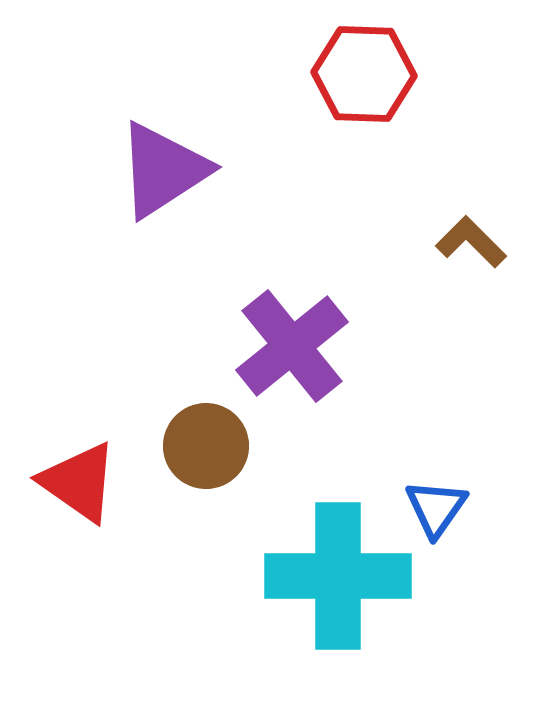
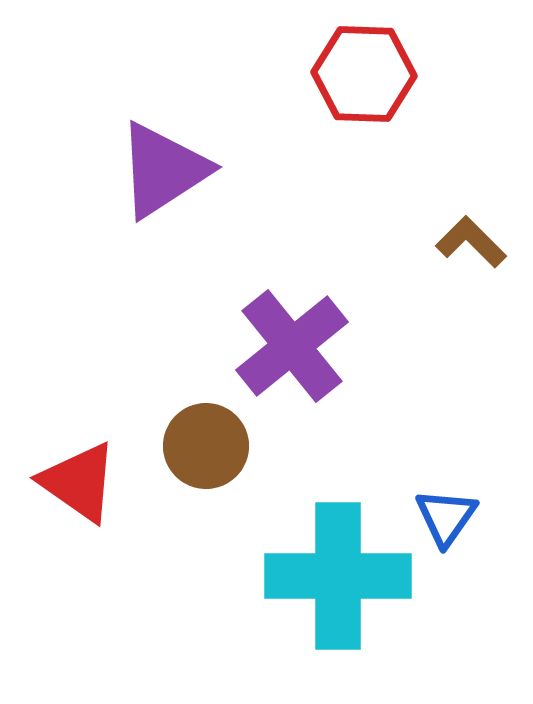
blue triangle: moved 10 px right, 9 px down
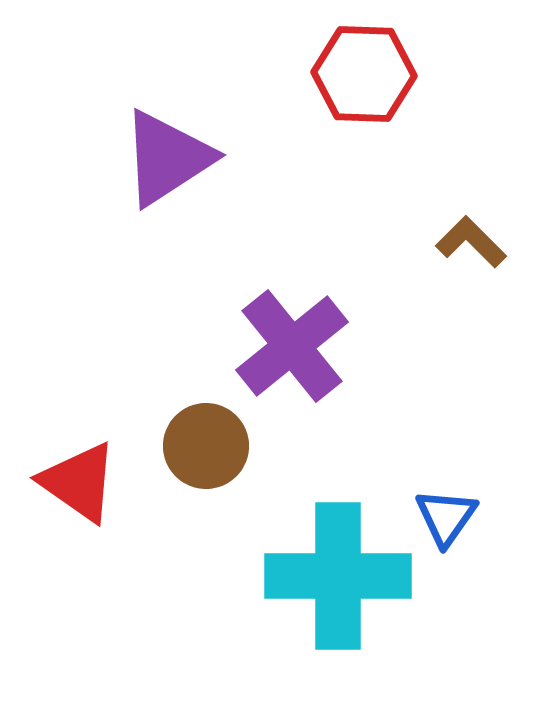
purple triangle: moved 4 px right, 12 px up
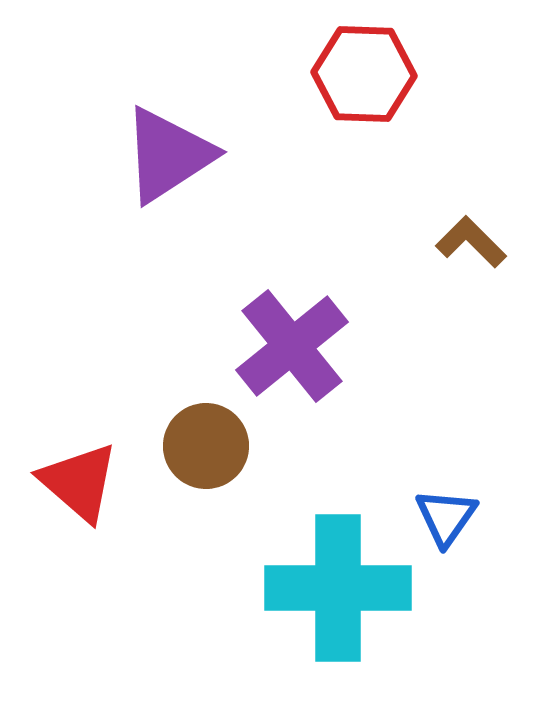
purple triangle: moved 1 px right, 3 px up
red triangle: rotated 6 degrees clockwise
cyan cross: moved 12 px down
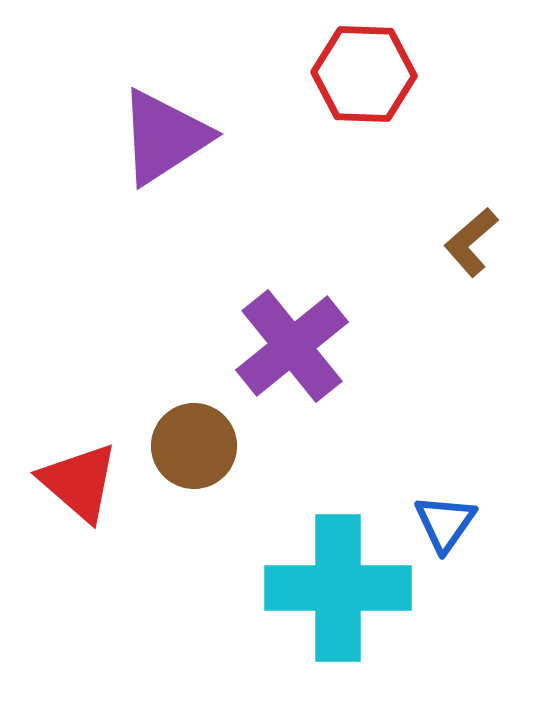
purple triangle: moved 4 px left, 18 px up
brown L-shape: rotated 86 degrees counterclockwise
brown circle: moved 12 px left
blue triangle: moved 1 px left, 6 px down
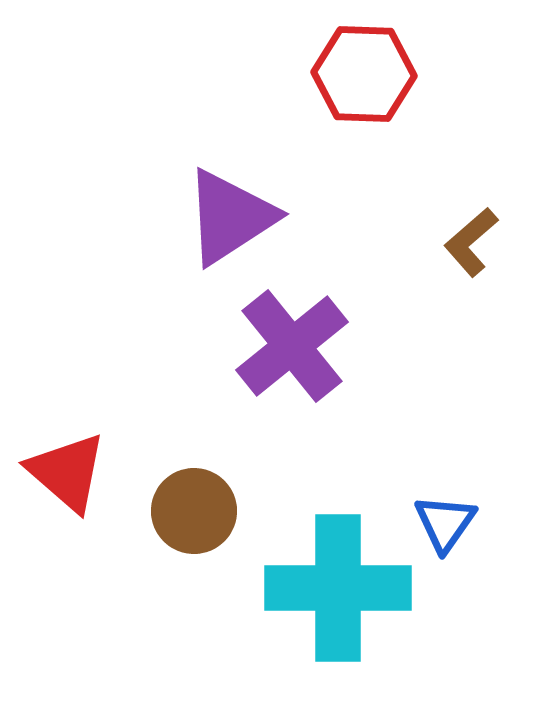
purple triangle: moved 66 px right, 80 px down
brown circle: moved 65 px down
red triangle: moved 12 px left, 10 px up
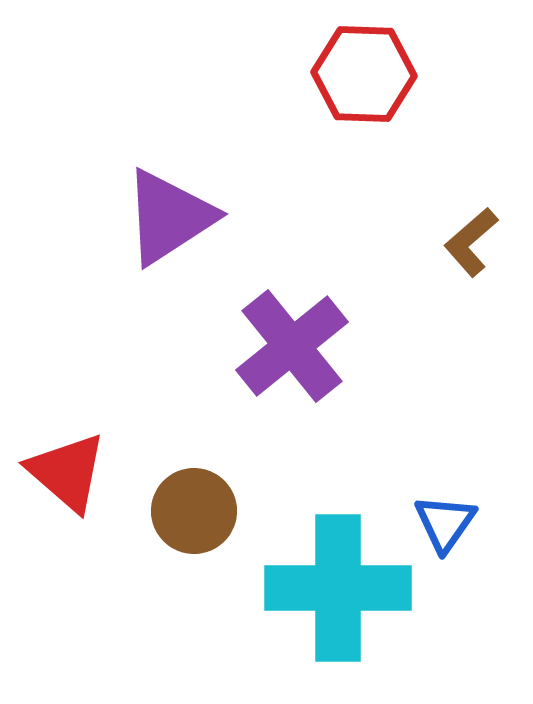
purple triangle: moved 61 px left
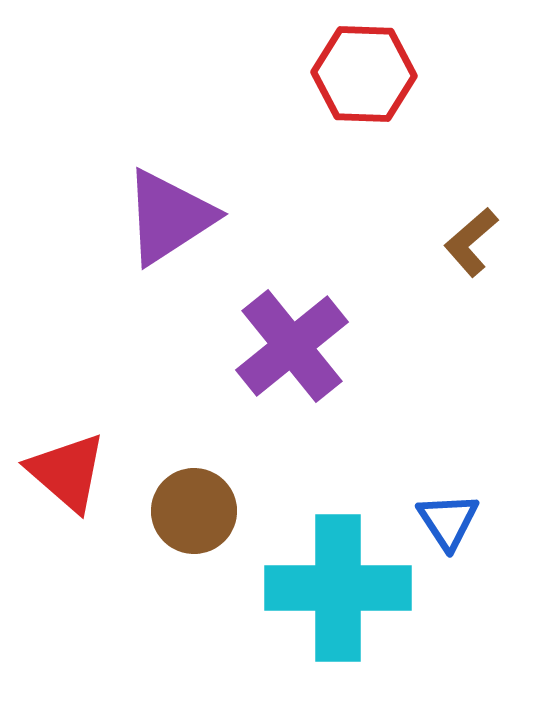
blue triangle: moved 3 px right, 2 px up; rotated 8 degrees counterclockwise
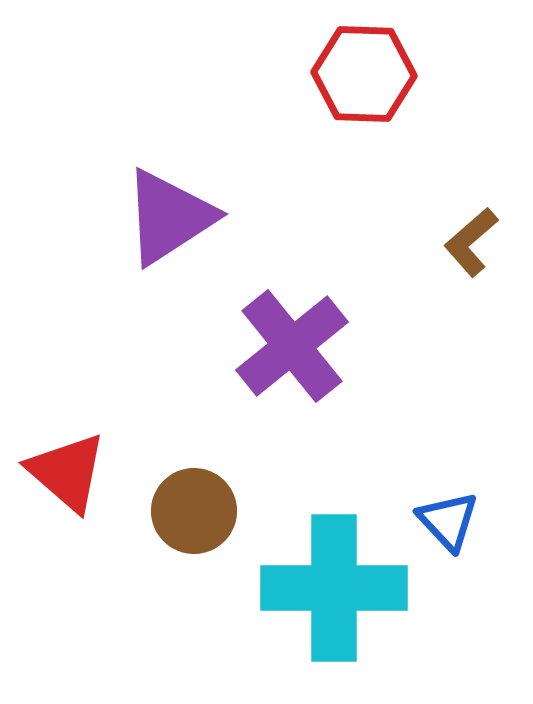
blue triangle: rotated 10 degrees counterclockwise
cyan cross: moved 4 px left
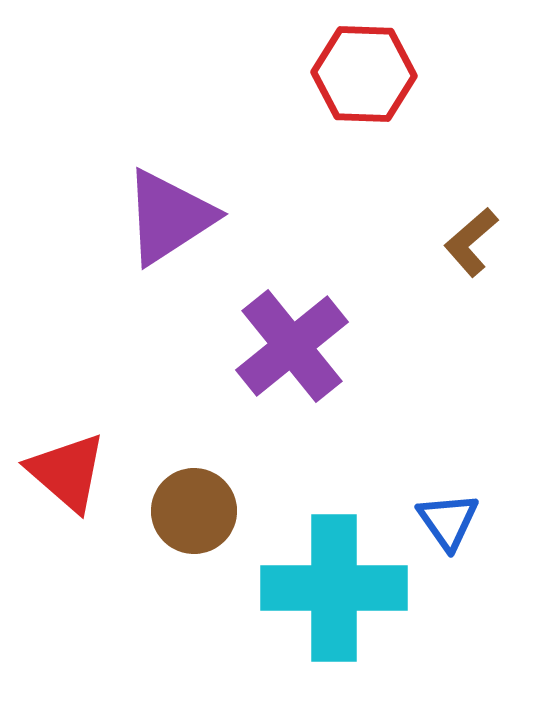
blue triangle: rotated 8 degrees clockwise
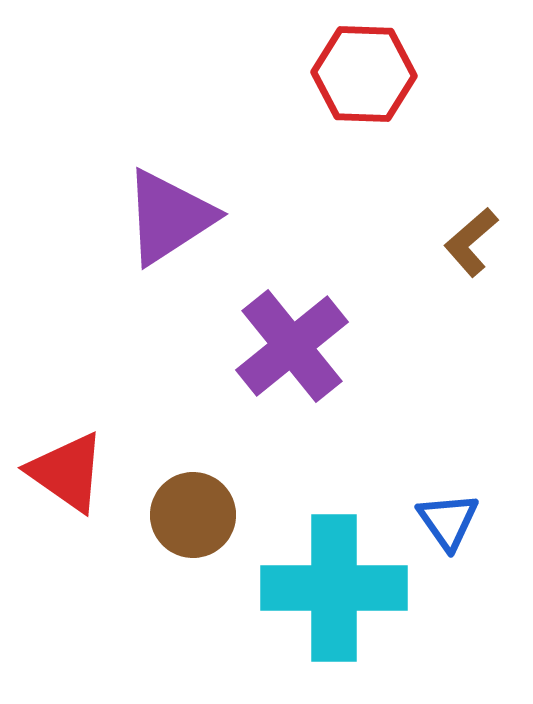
red triangle: rotated 6 degrees counterclockwise
brown circle: moved 1 px left, 4 px down
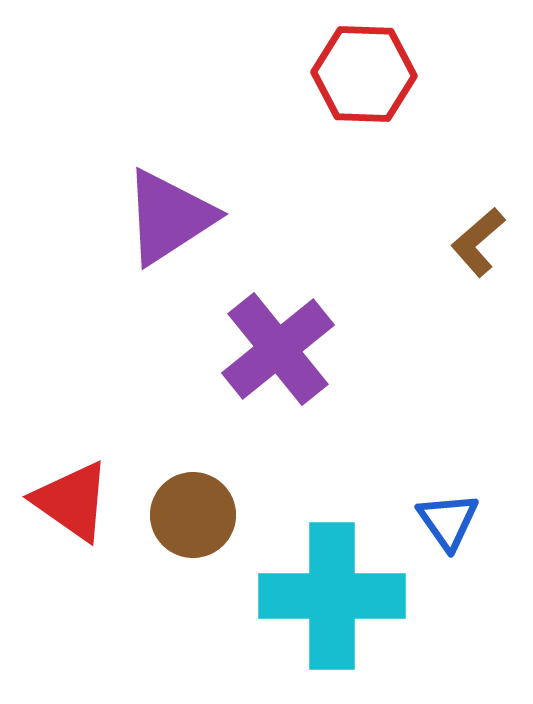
brown L-shape: moved 7 px right
purple cross: moved 14 px left, 3 px down
red triangle: moved 5 px right, 29 px down
cyan cross: moved 2 px left, 8 px down
